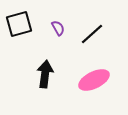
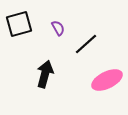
black line: moved 6 px left, 10 px down
black arrow: rotated 8 degrees clockwise
pink ellipse: moved 13 px right
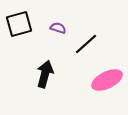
purple semicircle: rotated 42 degrees counterclockwise
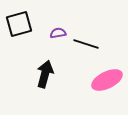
purple semicircle: moved 5 px down; rotated 28 degrees counterclockwise
black line: rotated 60 degrees clockwise
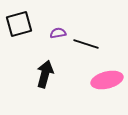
pink ellipse: rotated 12 degrees clockwise
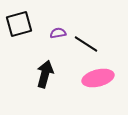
black line: rotated 15 degrees clockwise
pink ellipse: moved 9 px left, 2 px up
